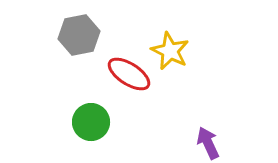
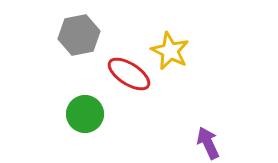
green circle: moved 6 px left, 8 px up
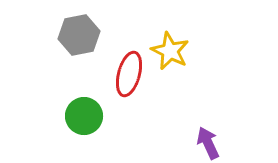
red ellipse: rotated 72 degrees clockwise
green circle: moved 1 px left, 2 px down
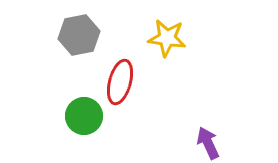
yellow star: moved 3 px left, 13 px up; rotated 18 degrees counterclockwise
red ellipse: moved 9 px left, 8 px down
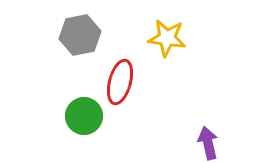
gray hexagon: moved 1 px right
purple arrow: rotated 12 degrees clockwise
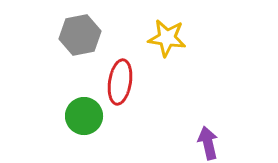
red ellipse: rotated 6 degrees counterclockwise
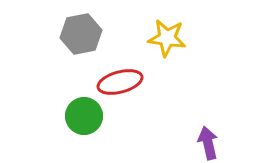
gray hexagon: moved 1 px right, 1 px up
red ellipse: rotated 66 degrees clockwise
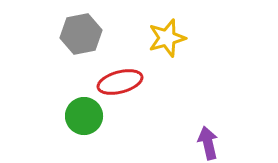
yellow star: rotated 24 degrees counterclockwise
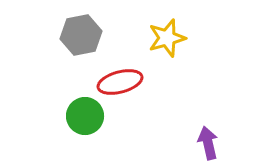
gray hexagon: moved 1 px down
green circle: moved 1 px right
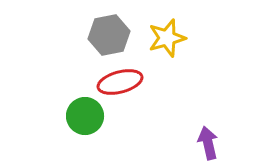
gray hexagon: moved 28 px right
